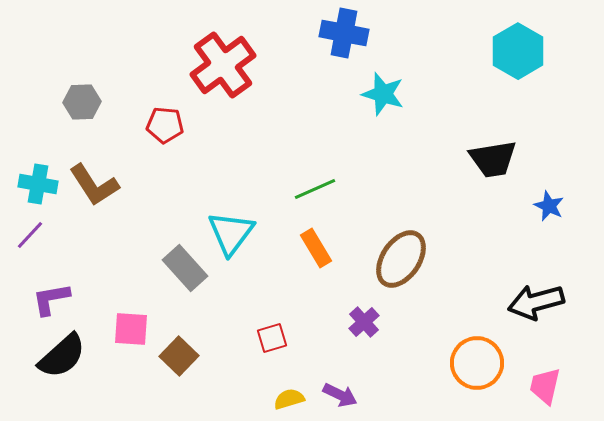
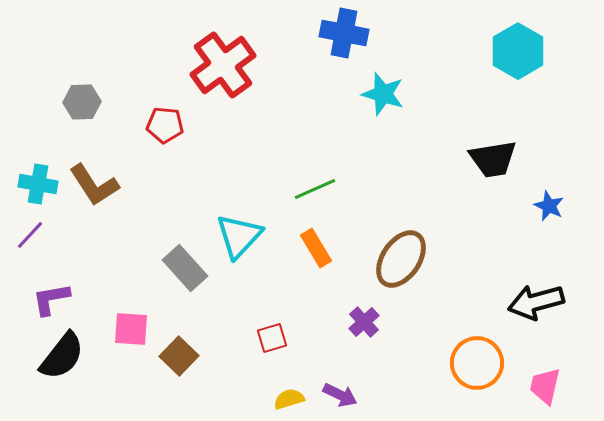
cyan triangle: moved 8 px right, 3 px down; rotated 6 degrees clockwise
black semicircle: rotated 10 degrees counterclockwise
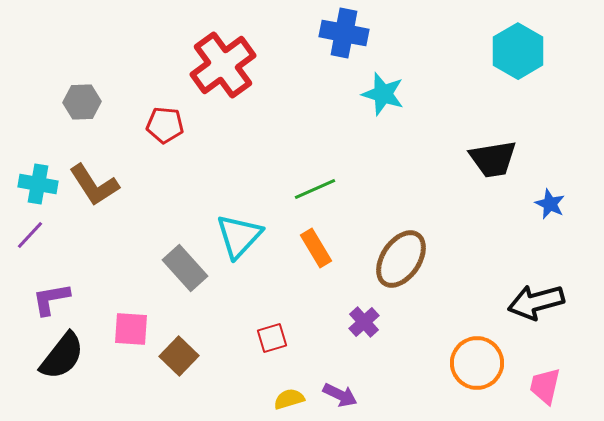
blue star: moved 1 px right, 2 px up
